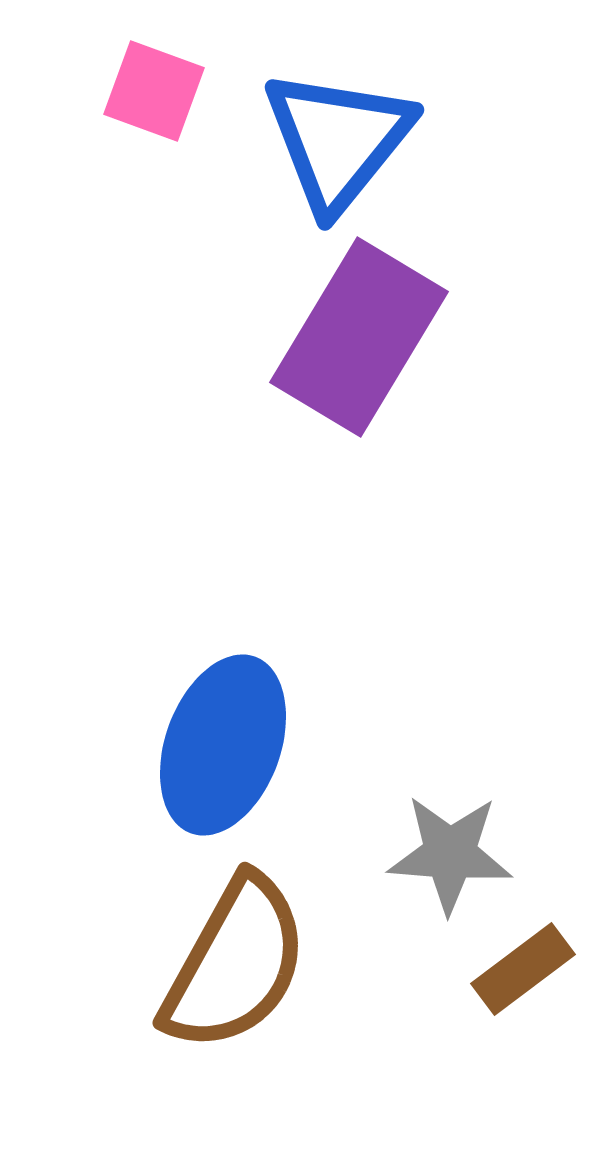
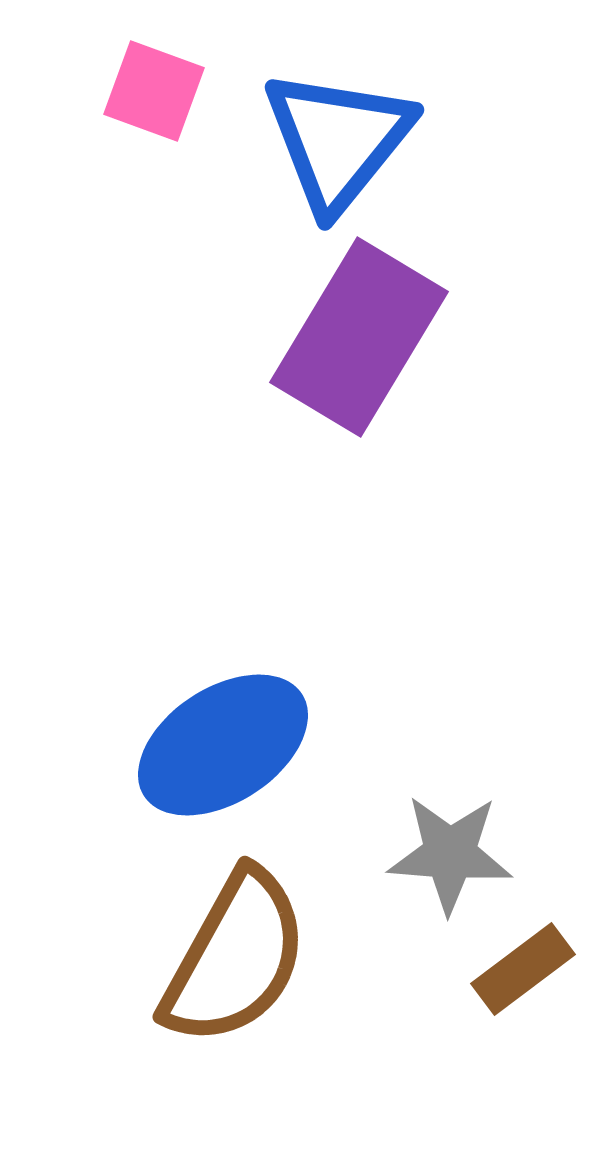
blue ellipse: rotated 37 degrees clockwise
brown semicircle: moved 6 px up
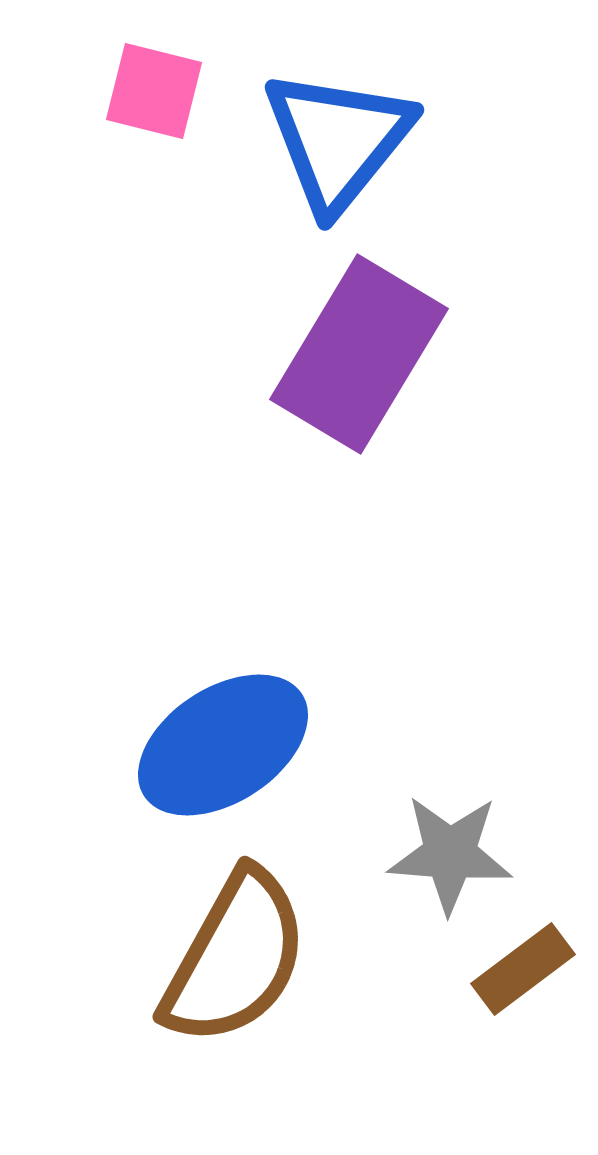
pink square: rotated 6 degrees counterclockwise
purple rectangle: moved 17 px down
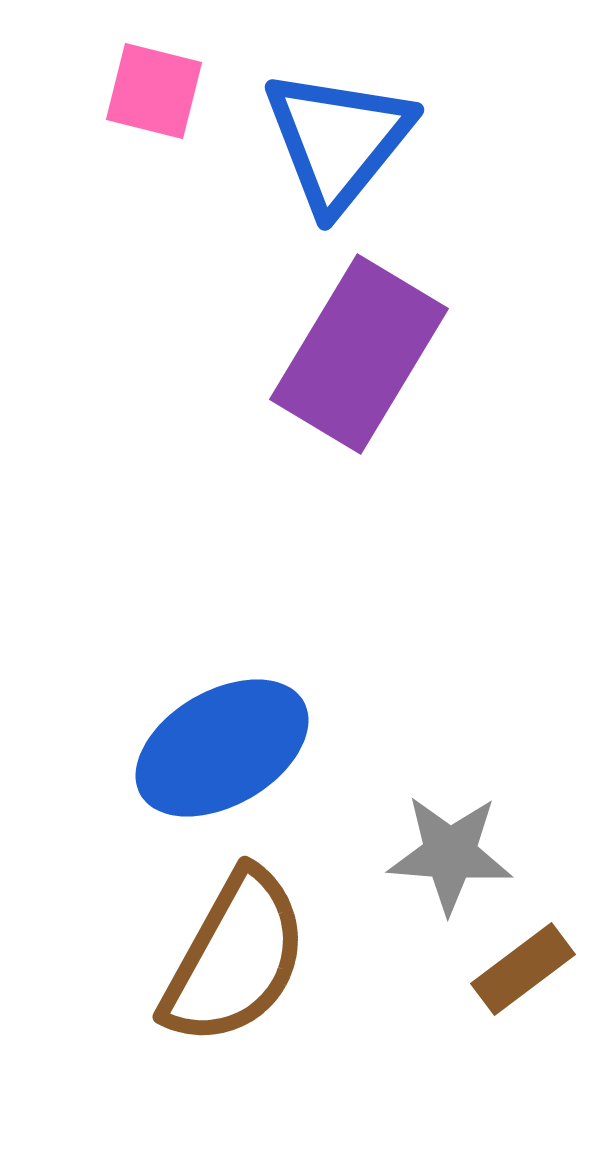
blue ellipse: moved 1 px left, 3 px down; rotated 3 degrees clockwise
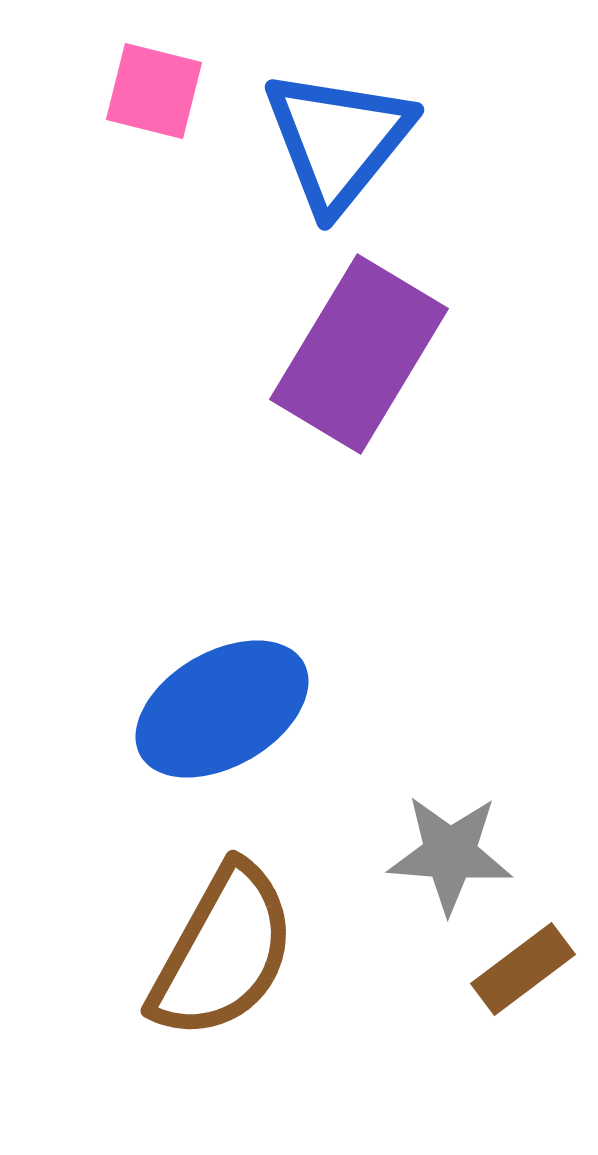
blue ellipse: moved 39 px up
brown semicircle: moved 12 px left, 6 px up
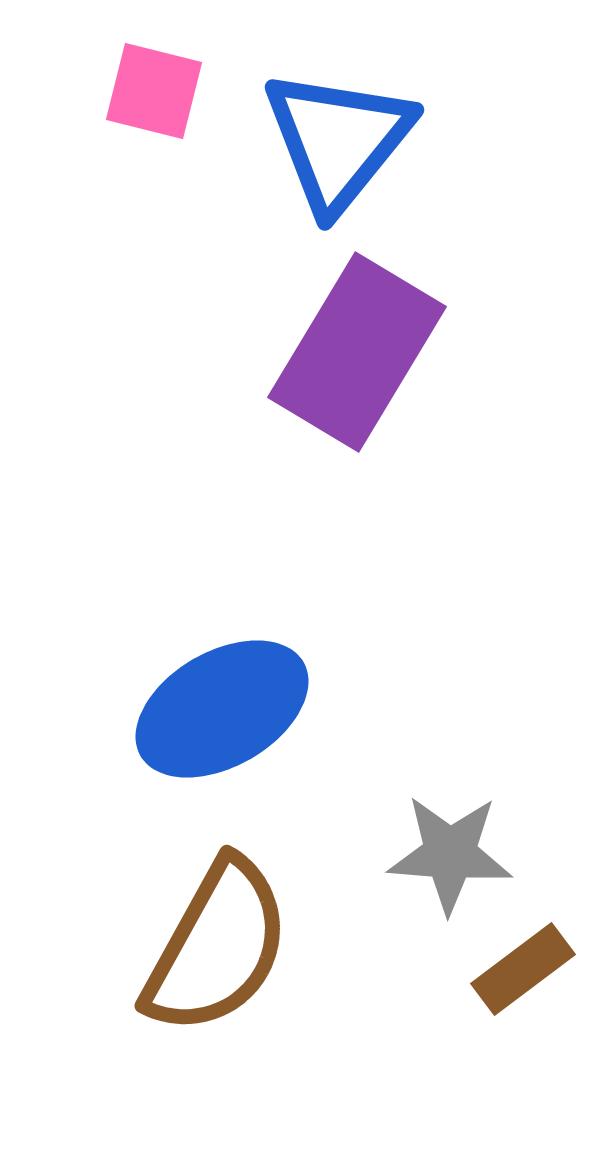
purple rectangle: moved 2 px left, 2 px up
brown semicircle: moved 6 px left, 5 px up
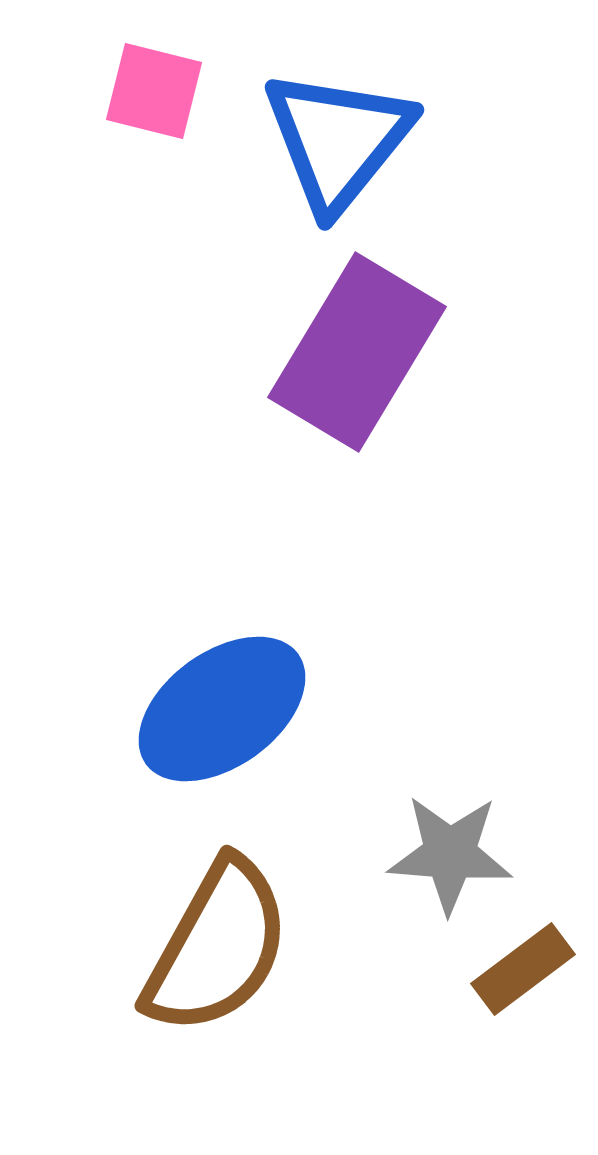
blue ellipse: rotated 6 degrees counterclockwise
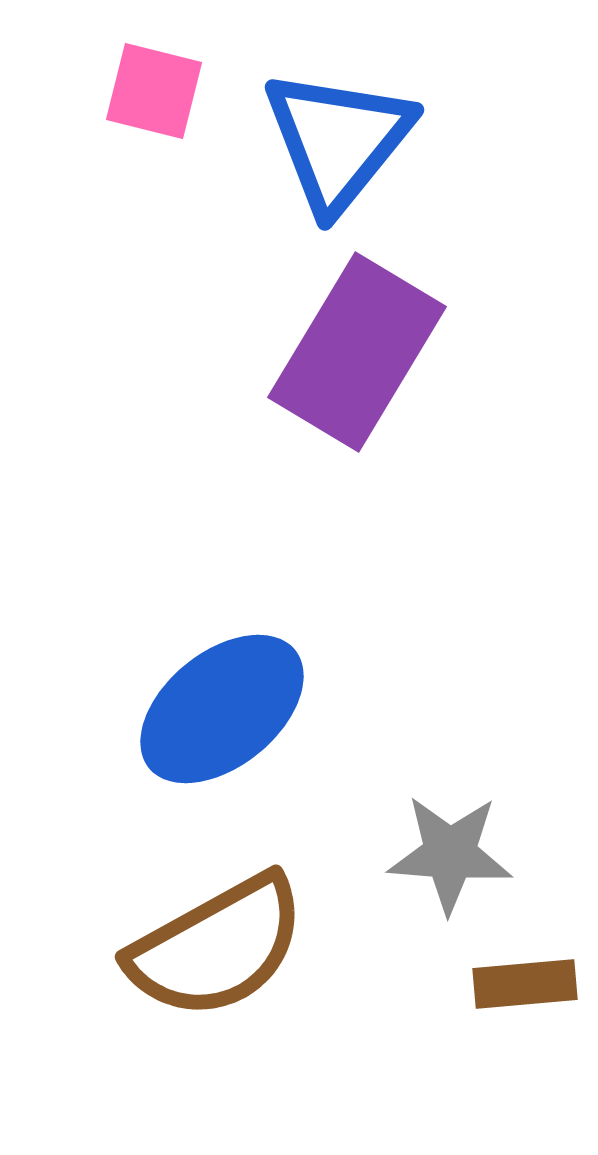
blue ellipse: rotated 3 degrees counterclockwise
brown semicircle: rotated 32 degrees clockwise
brown rectangle: moved 2 px right, 15 px down; rotated 32 degrees clockwise
